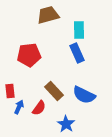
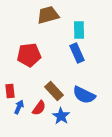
blue star: moved 5 px left, 8 px up
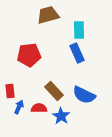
red semicircle: rotated 126 degrees counterclockwise
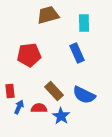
cyan rectangle: moved 5 px right, 7 px up
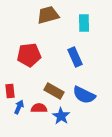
blue rectangle: moved 2 px left, 4 px down
brown rectangle: rotated 18 degrees counterclockwise
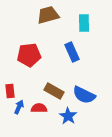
blue rectangle: moved 3 px left, 5 px up
blue star: moved 7 px right
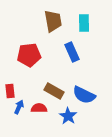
brown trapezoid: moved 5 px right, 6 px down; rotated 95 degrees clockwise
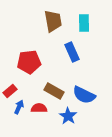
red pentagon: moved 7 px down
red rectangle: rotated 56 degrees clockwise
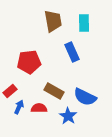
blue semicircle: moved 1 px right, 2 px down
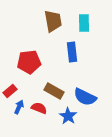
blue rectangle: rotated 18 degrees clockwise
red semicircle: rotated 21 degrees clockwise
